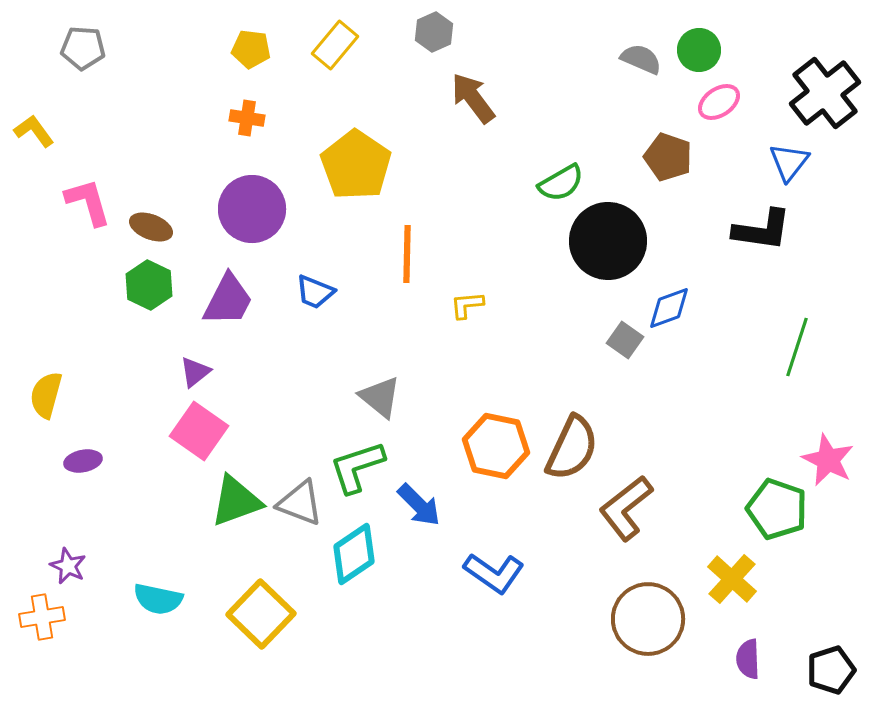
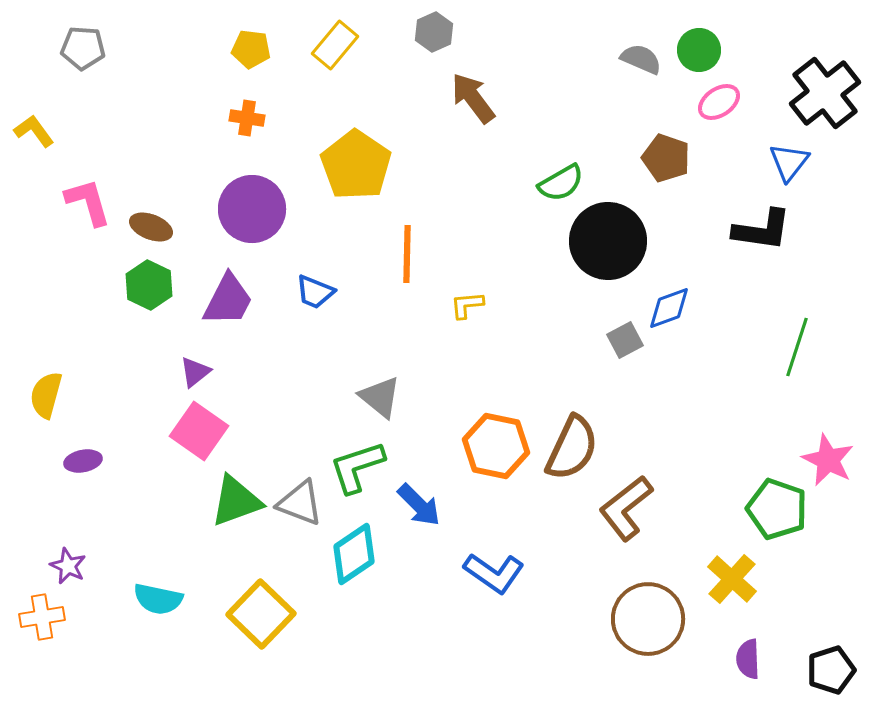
brown pentagon at (668, 157): moved 2 px left, 1 px down
gray square at (625, 340): rotated 27 degrees clockwise
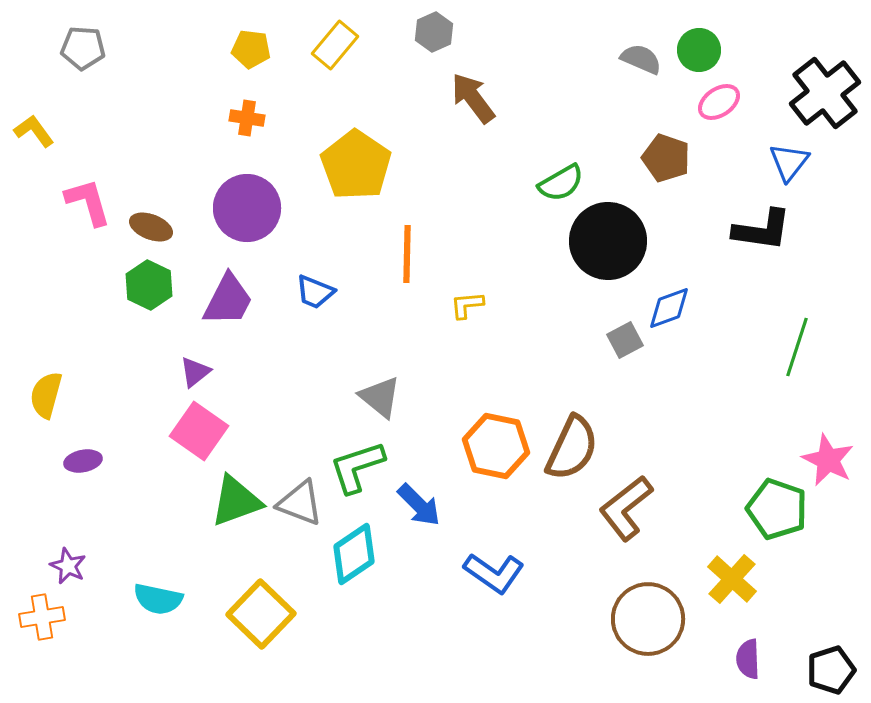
purple circle at (252, 209): moved 5 px left, 1 px up
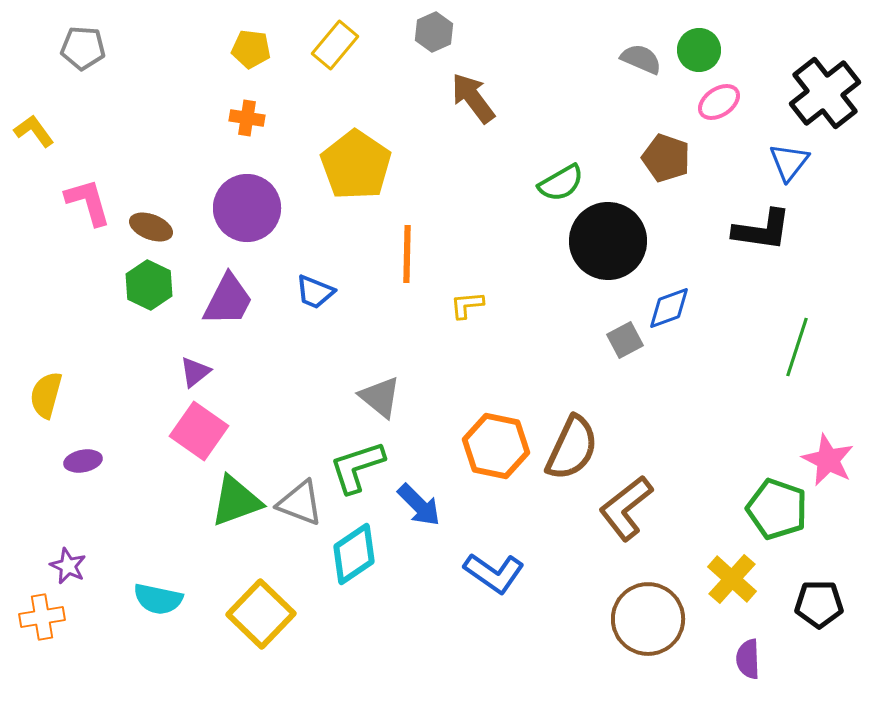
black pentagon at (831, 670): moved 12 px left, 66 px up; rotated 18 degrees clockwise
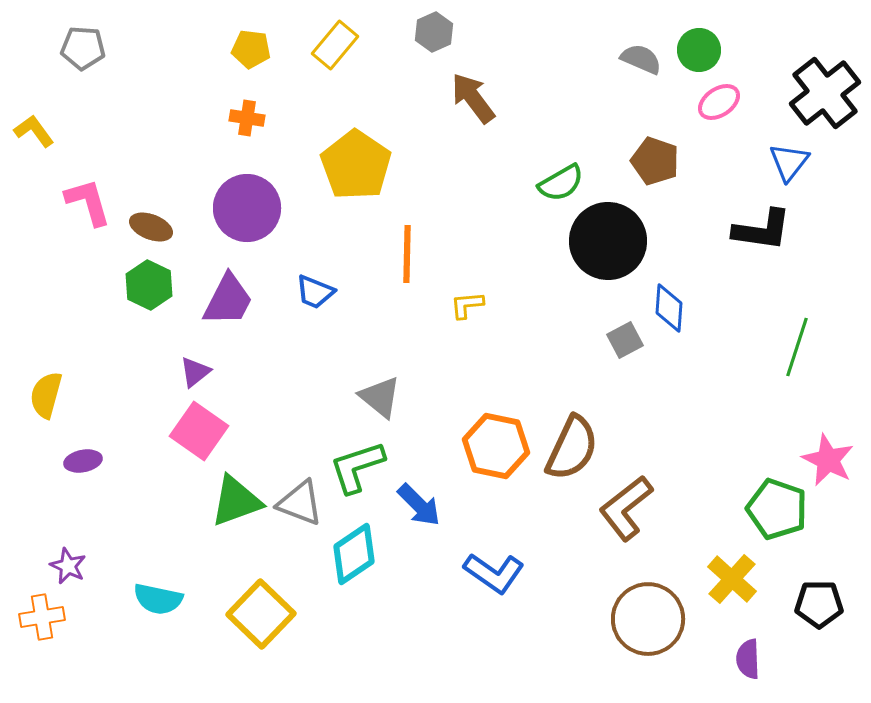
brown pentagon at (666, 158): moved 11 px left, 3 px down
blue diamond at (669, 308): rotated 66 degrees counterclockwise
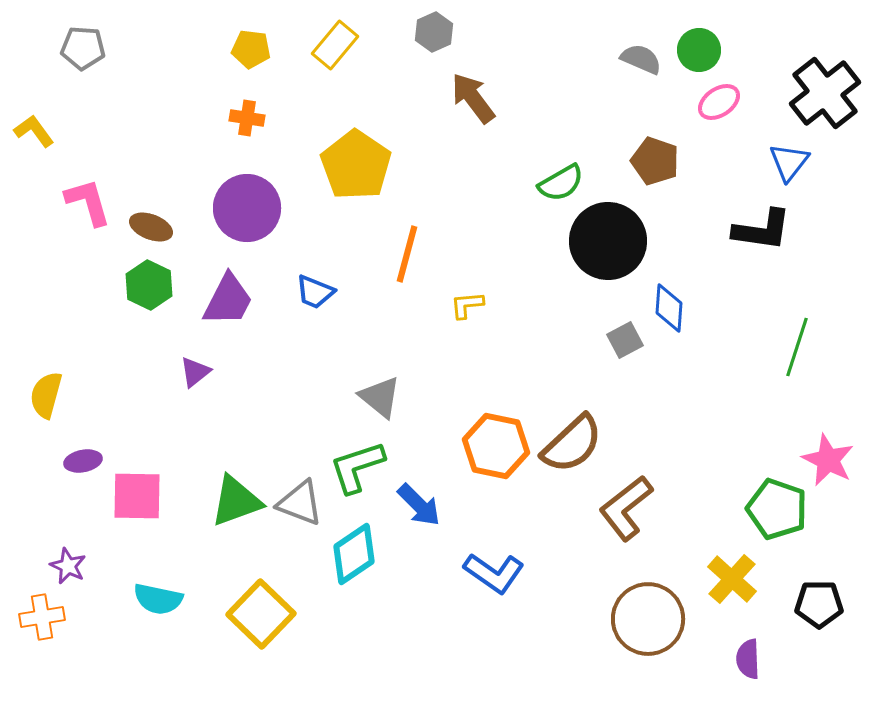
orange line at (407, 254): rotated 14 degrees clockwise
pink square at (199, 431): moved 62 px left, 65 px down; rotated 34 degrees counterclockwise
brown semicircle at (572, 448): moved 4 px up; rotated 22 degrees clockwise
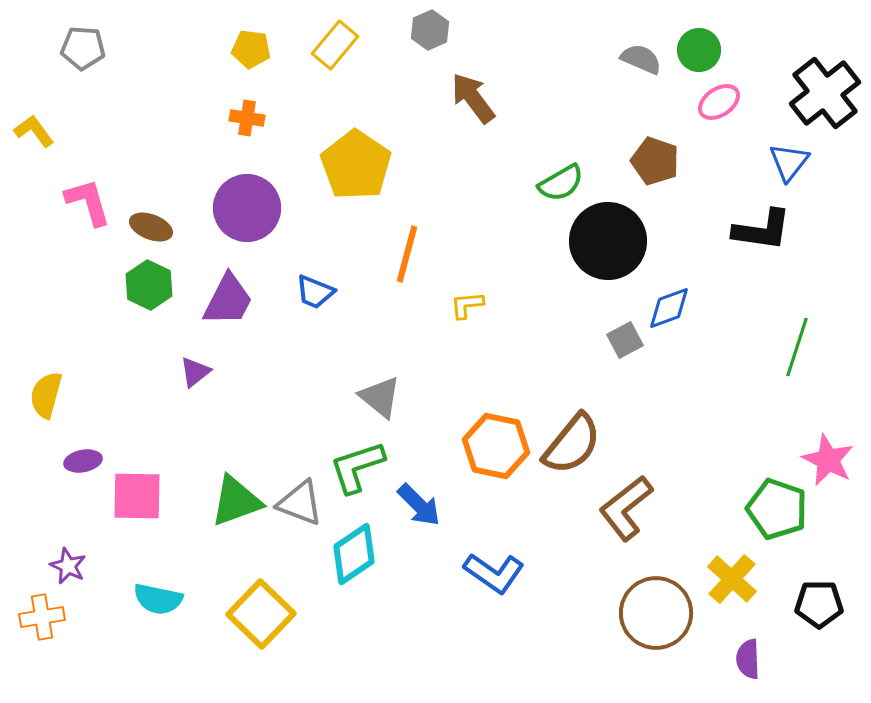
gray hexagon at (434, 32): moved 4 px left, 2 px up
blue diamond at (669, 308): rotated 66 degrees clockwise
brown semicircle at (572, 444): rotated 8 degrees counterclockwise
brown circle at (648, 619): moved 8 px right, 6 px up
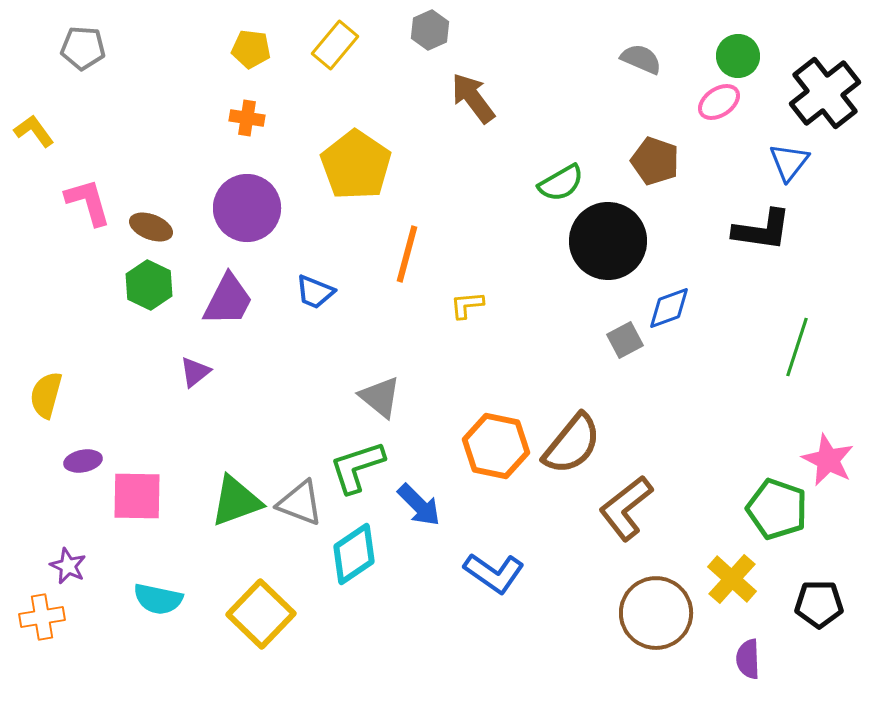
green circle at (699, 50): moved 39 px right, 6 px down
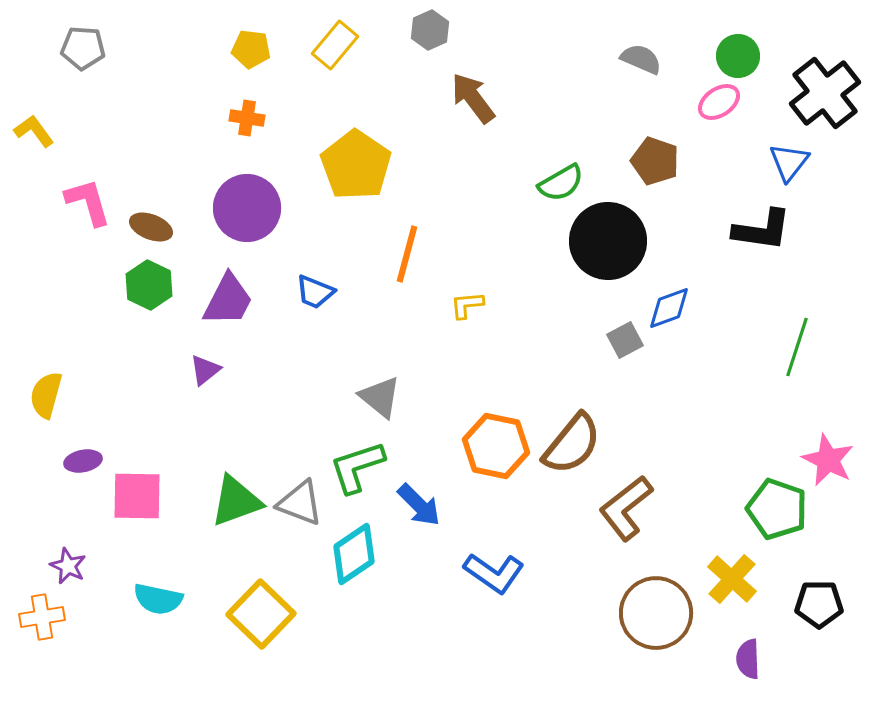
purple triangle at (195, 372): moved 10 px right, 2 px up
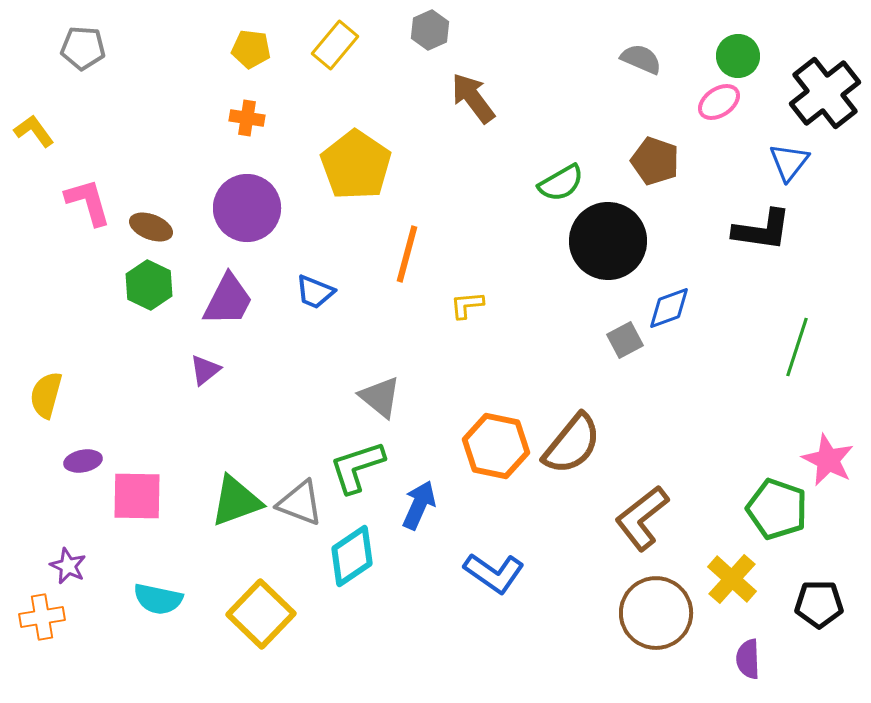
blue arrow at (419, 505): rotated 111 degrees counterclockwise
brown L-shape at (626, 508): moved 16 px right, 10 px down
cyan diamond at (354, 554): moved 2 px left, 2 px down
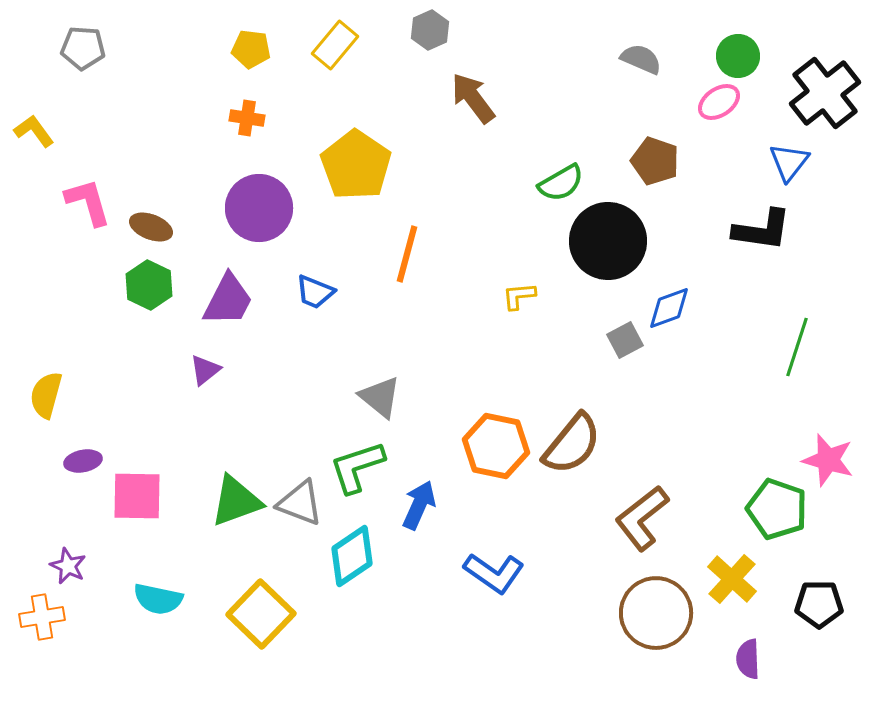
purple circle at (247, 208): moved 12 px right
yellow L-shape at (467, 305): moved 52 px right, 9 px up
pink star at (828, 460): rotated 10 degrees counterclockwise
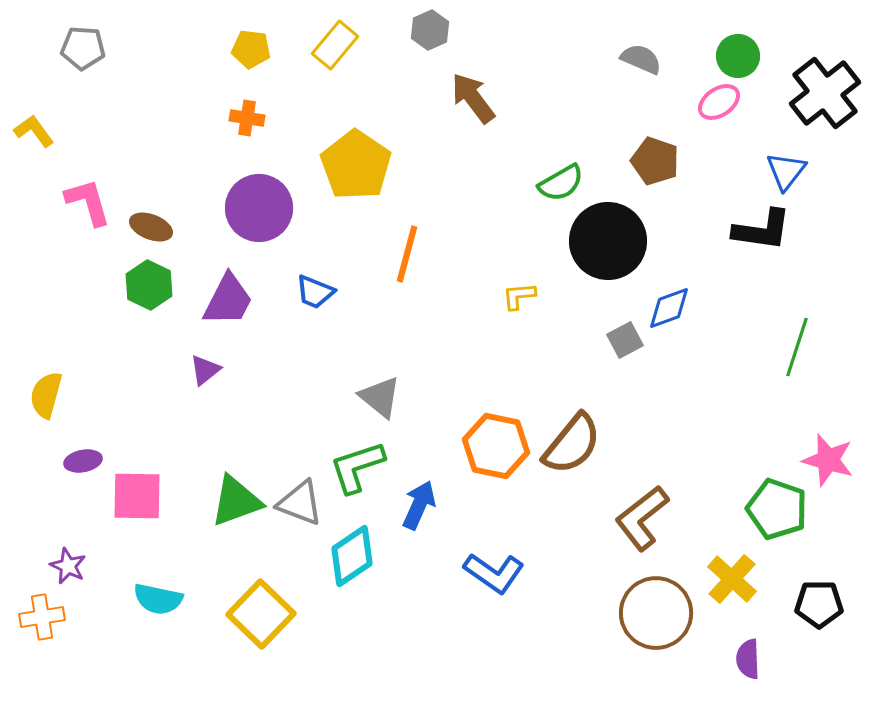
blue triangle at (789, 162): moved 3 px left, 9 px down
